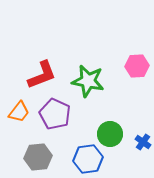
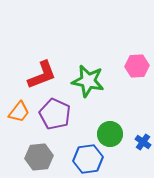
gray hexagon: moved 1 px right
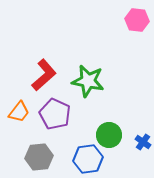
pink hexagon: moved 46 px up; rotated 10 degrees clockwise
red L-shape: moved 2 px right; rotated 20 degrees counterclockwise
green circle: moved 1 px left, 1 px down
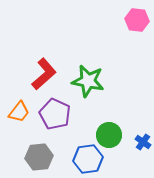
red L-shape: moved 1 px up
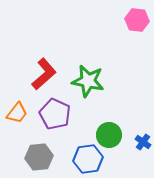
orange trapezoid: moved 2 px left, 1 px down
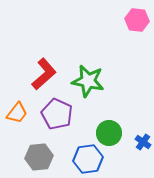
purple pentagon: moved 2 px right
green circle: moved 2 px up
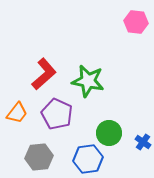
pink hexagon: moved 1 px left, 2 px down
